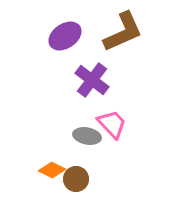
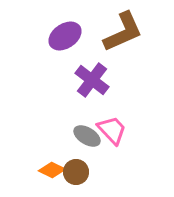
pink trapezoid: moved 6 px down
gray ellipse: rotated 20 degrees clockwise
brown circle: moved 7 px up
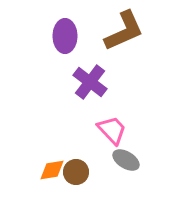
brown L-shape: moved 1 px right, 1 px up
purple ellipse: rotated 56 degrees counterclockwise
purple cross: moved 2 px left, 2 px down
gray ellipse: moved 39 px right, 24 px down
orange diamond: rotated 36 degrees counterclockwise
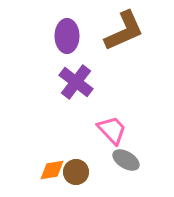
purple ellipse: moved 2 px right
purple cross: moved 14 px left
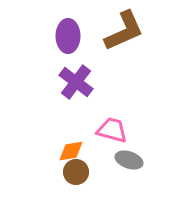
purple ellipse: moved 1 px right
pink trapezoid: rotated 32 degrees counterclockwise
gray ellipse: moved 3 px right; rotated 12 degrees counterclockwise
orange diamond: moved 19 px right, 19 px up
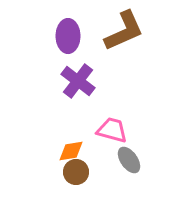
purple cross: moved 2 px right, 1 px up
gray ellipse: rotated 36 degrees clockwise
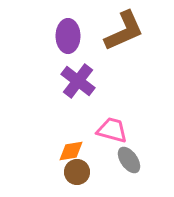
brown circle: moved 1 px right
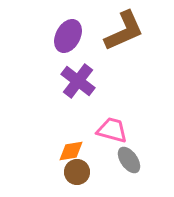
purple ellipse: rotated 28 degrees clockwise
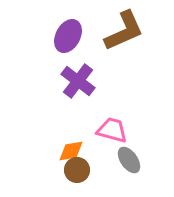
brown circle: moved 2 px up
